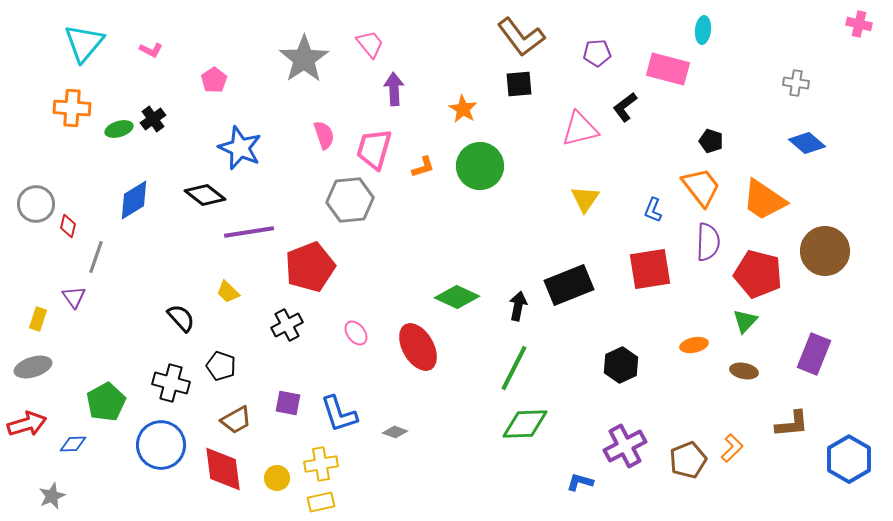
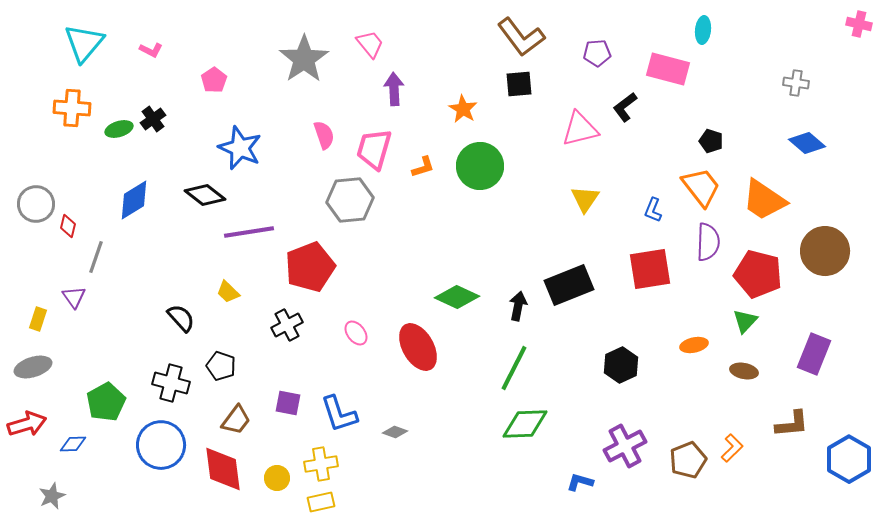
brown trapezoid at (236, 420): rotated 24 degrees counterclockwise
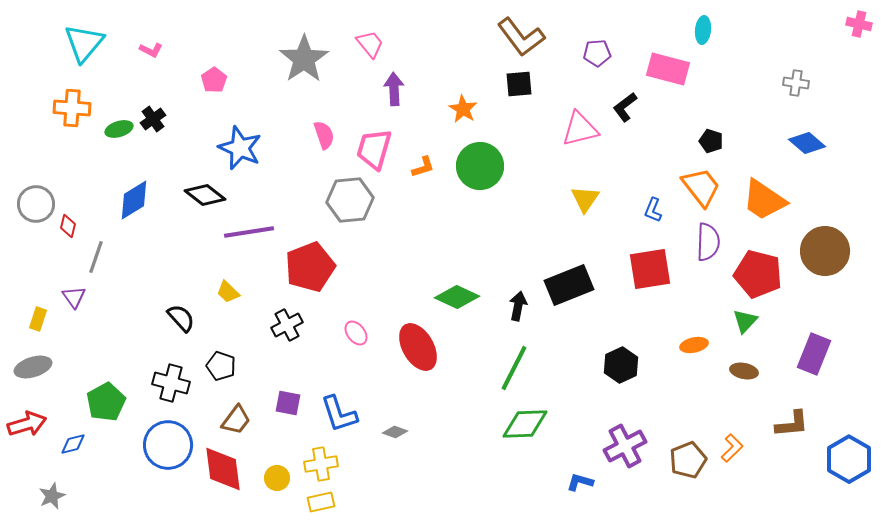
blue diamond at (73, 444): rotated 12 degrees counterclockwise
blue circle at (161, 445): moved 7 px right
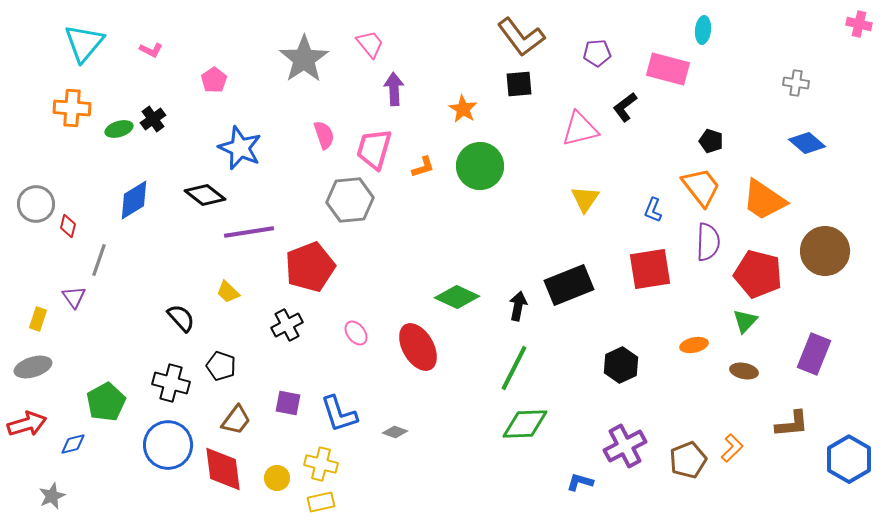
gray line at (96, 257): moved 3 px right, 3 px down
yellow cross at (321, 464): rotated 24 degrees clockwise
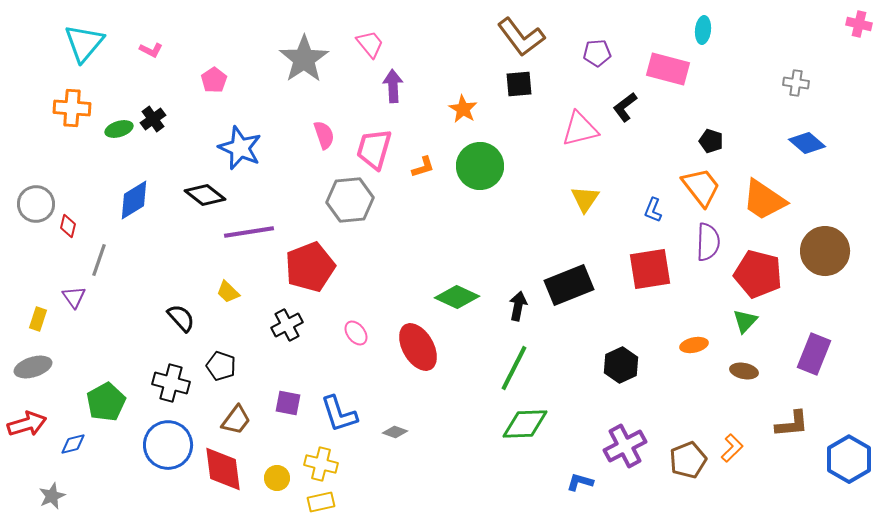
purple arrow at (394, 89): moved 1 px left, 3 px up
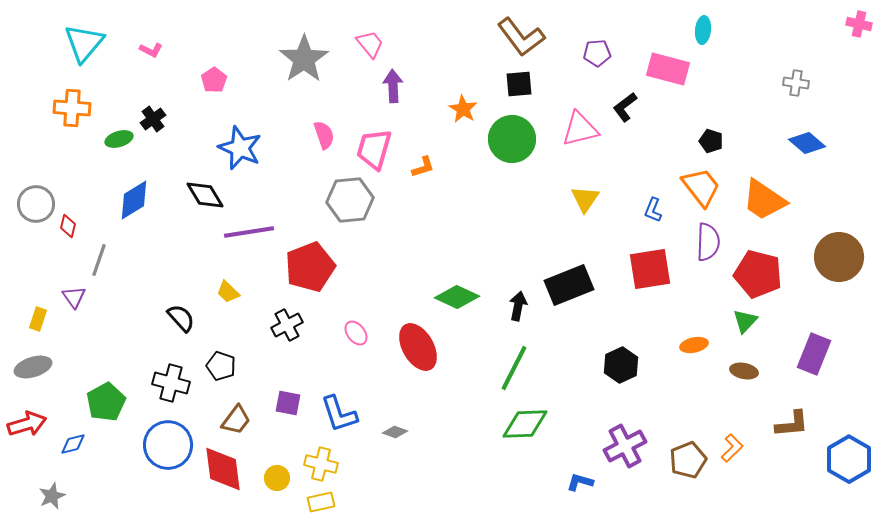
green ellipse at (119, 129): moved 10 px down
green circle at (480, 166): moved 32 px right, 27 px up
black diamond at (205, 195): rotated 21 degrees clockwise
brown circle at (825, 251): moved 14 px right, 6 px down
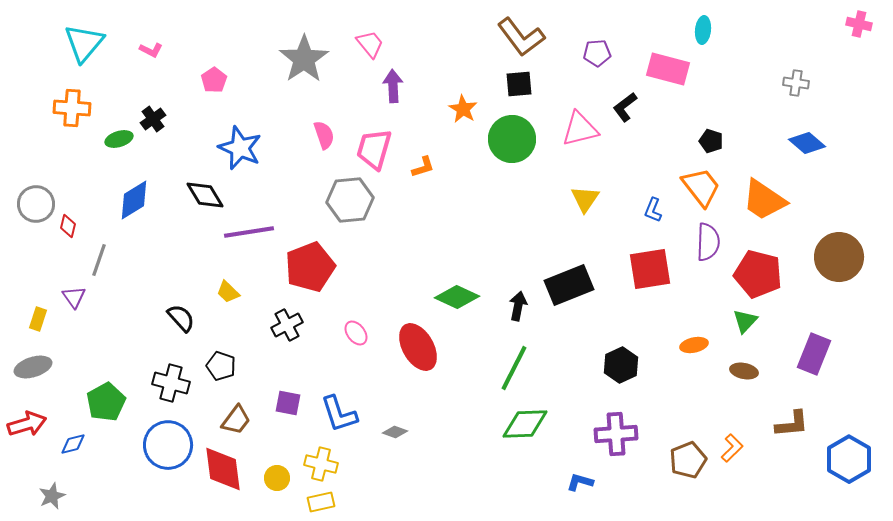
purple cross at (625, 446): moved 9 px left, 12 px up; rotated 24 degrees clockwise
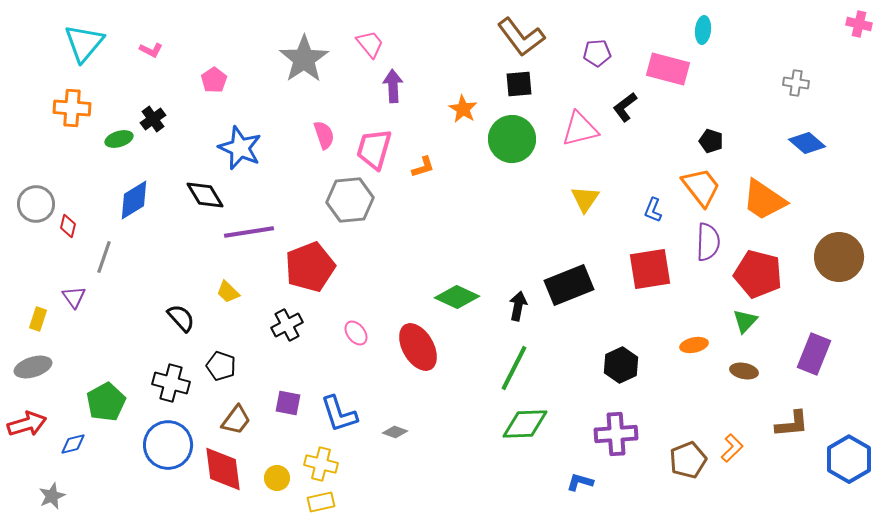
gray line at (99, 260): moved 5 px right, 3 px up
